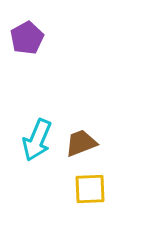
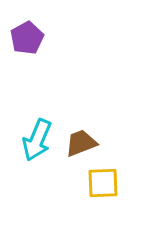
yellow square: moved 13 px right, 6 px up
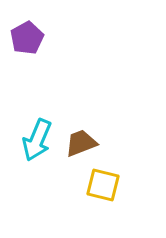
yellow square: moved 2 px down; rotated 16 degrees clockwise
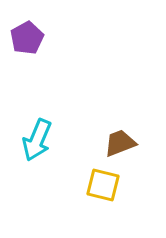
brown trapezoid: moved 39 px right
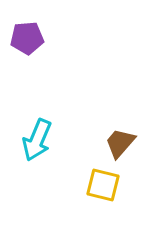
purple pentagon: rotated 24 degrees clockwise
brown trapezoid: rotated 28 degrees counterclockwise
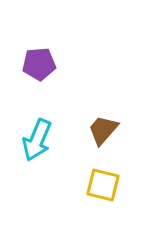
purple pentagon: moved 12 px right, 26 px down
brown trapezoid: moved 17 px left, 13 px up
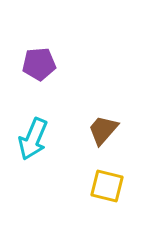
cyan arrow: moved 4 px left, 1 px up
yellow square: moved 4 px right, 1 px down
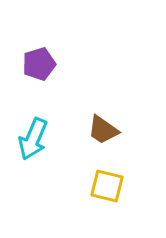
purple pentagon: rotated 12 degrees counterclockwise
brown trapezoid: rotated 96 degrees counterclockwise
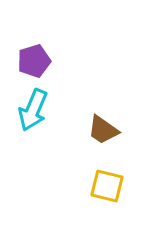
purple pentagon: moved 5 px left, 3 px up
cyan arrow: moved 29 px up
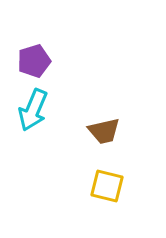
brown trapezoid: moved 1 px right, 1 px down; rotated 48 degrees counterclockwise
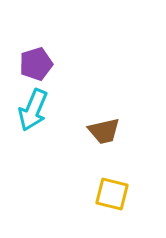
purple pentagon: moved 2 px right, 3 px down
yellow square: moved 5 px right, 8 px down
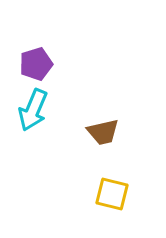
brown trapezoid: moved 1 px left, 1 px down
